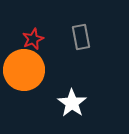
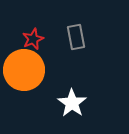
gray rectangle: moved 5 px left
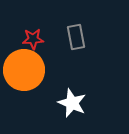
red star: rotated 20 degrees clockwise
white star: rotated 12 degrees counterclockwise
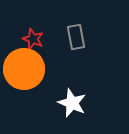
red star: rotated 25 degrees clockwise
orange circle: moved 1 px up
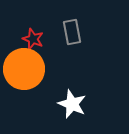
gray rectangle: moved 4 px left, 5 px up
white star: moved 1 px down
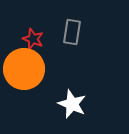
gray rectangle: rotated 20 degrees clockwise
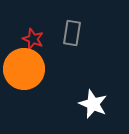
gray rectangle: moved 1 px down
white star: moved 21 px right
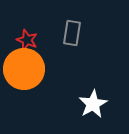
red star: moved 6 px left, 1 px down
white star: rotated 20 degrees clockwise
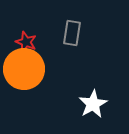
red star: moved 1 px left, 2 px down
